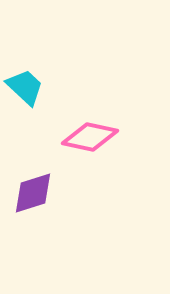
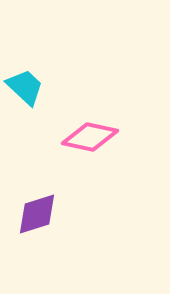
purple diamond: moved 4 px right, 21 px down
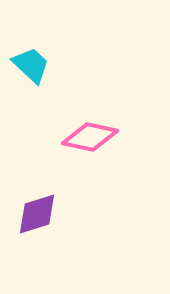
cyan trapezoid: moved 6 px right, 22 px up
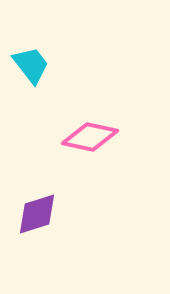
cyan trapezoid: rotated 9 degrees clockwise
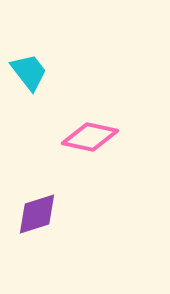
cyan trapezoid: moved 2 px left, 7 px down
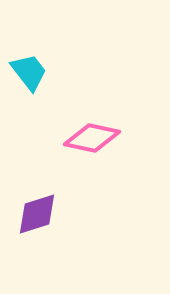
pink diamond: moved 2 px right, 1 px down
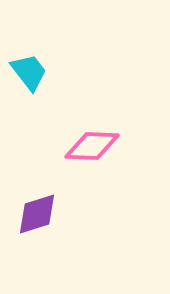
pink diamond: moved 8 px down; rotated 10 degrees counterclockwise
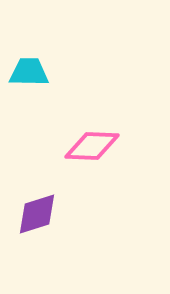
cyan trapezoid: rotated 51 degrees counterclockwise
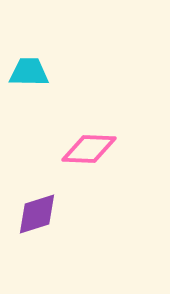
pink diamond: moved 3 px left, 3 px down
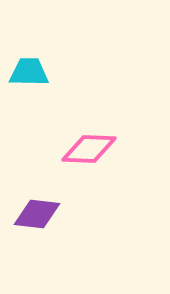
purple diamond: rotated 24 degrees clockwise
